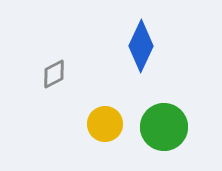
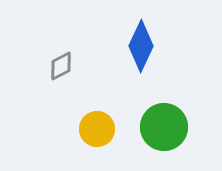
gray diamond: moved 7 px right, 8 px up
yellow circle: moved 8 px left, 5 px down
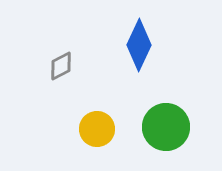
blue diamond: moved 2 px left, 1 px up
green circle: moved 2 px right
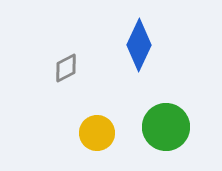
gray diamond: moved 5 px right, 2 px down
yellow circle: moved 4 px down
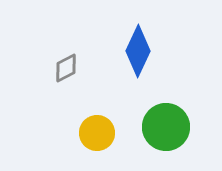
blue diamond: moved 1 px left, 6 px down
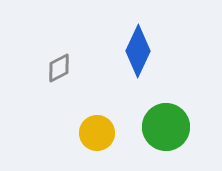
gray diamond: moved 7 px left
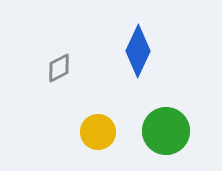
green circle: moved 4 px down
yellow circle: moved 1 px right, 1 px up
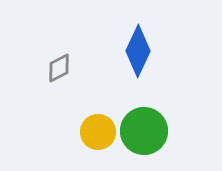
green circle: moved 22 px left
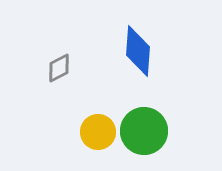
blue diamond: rotated 21 degrees counterclockwise
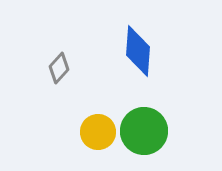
gray diamond: rotated 20 degrees counterclockwise
